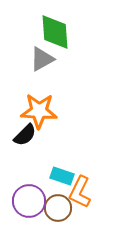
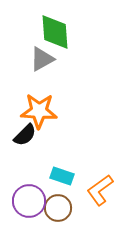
orange L-shape: moved 20 px right, 2 px up; rotated 28 degrees clockwise
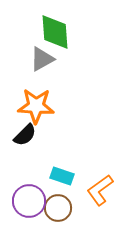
orange star: moved 3 px left, 5 px up
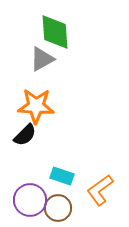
purple circle: moved 1 px right, 1 px up
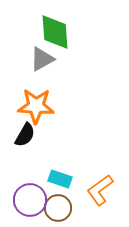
black semicircle: rotated 15 degrees counterclockwise
cyan rectangle: moved 2 px left, 3 px down
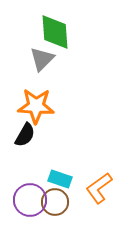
gray triangle: rotated 16 degrees counterclockwise
orange L-shape: moved 1 px left, 2 px up
brown circle: moved 3 px left, 6 px up
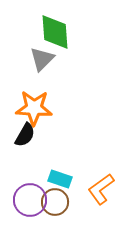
orange star: moved 2 px left, 2 px down
orange L-shape: moved 2 px right, 1 px down
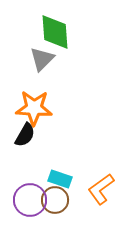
brown circle: moved 2 px up
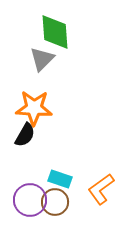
brown circle: moved 2 px down
